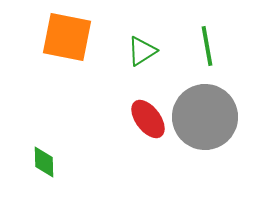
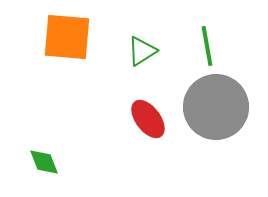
orange square: rotated 6 degrees counterclockwise
gray circle: moved 11 px right, 10 px up
green diamond: rotated 20 degrees counterclockwise
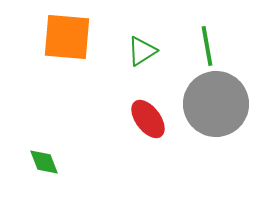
gray circle: moved 3 px up
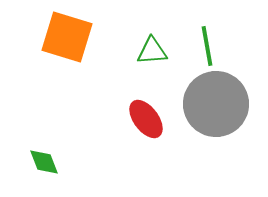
orange square: rotated 12 degrees clockwise
green triangle: moved 10 px right; rotated 28 degrees clockwise
red ellipse: moved 2 px left
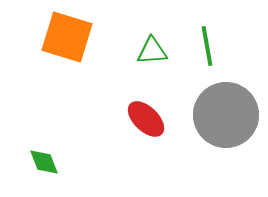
gray circle: moved 10 px right, 11 px down
red ellipse: rotated 9 degrees counterclockwise
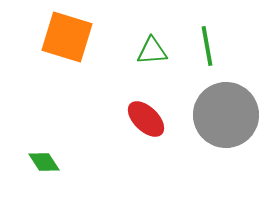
green diamond: rotated 12 degrees counterclockwise
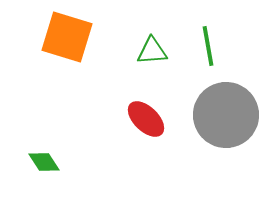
green line: moved 1 px right
